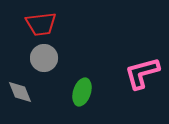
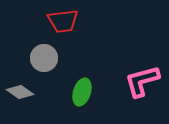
red trapezoid: moved 22 px right, 3 px up
pink L-shape: moved 8 px down
gray diamond: rotated 32 degrees counterclockwise
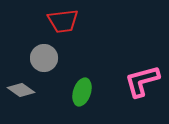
gray diamond: moved 1 px right, 2 px up
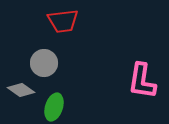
gray circle: moved 5 px down
pink L-shape: rotated 66 degrees counterclockwise
green ellipse: moved 28 px left, 15 px down
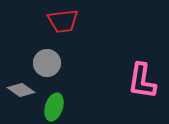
gray circle: moved 3 px right
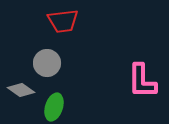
pink L-shape: rotated 9 degrees counterclockwise
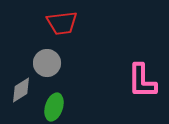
red trapezoid: moved 1 px left, 2 px down
gray diamond: rotated 68 degrees counterclockwise
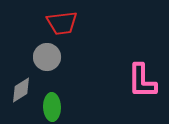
gray circle: moved 6 px up
green ellipse: moved 2 px left; rotated 20 degrees counterclockwise
